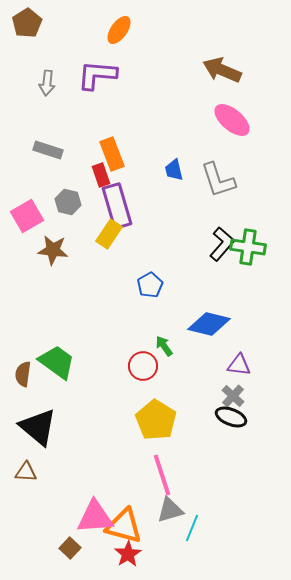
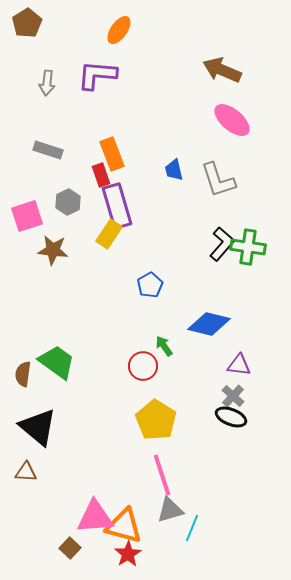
gray hexagon: rotated 20 degrees clockwise
pink square: rotated 12 degrees clockwise
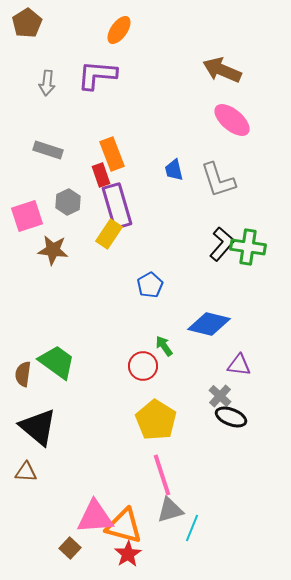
gray cross: moved 13 px left
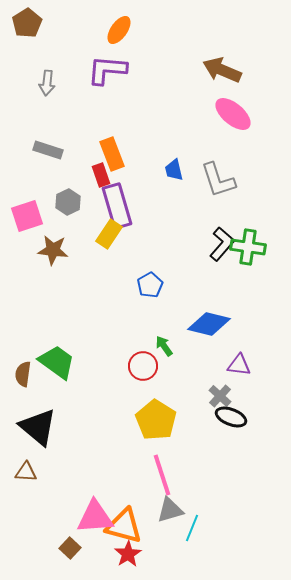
purple L-shape: moved 10 px right, 5 px up
pink ellipse: moved 1 px right, 6 px up
